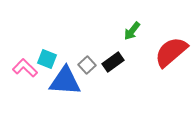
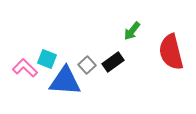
red semicircle: rotated 63 degrees counterclockwise
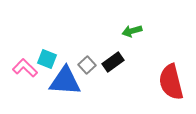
green arrow: rotated 36 degrees clockwise
red semicircle: moved 30 px down
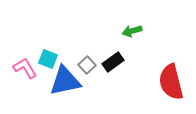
cyan square: moved 1 px right
pink L-shape: rotated 15 degrees clockwise
blue triangle: rotated 16 degrees counterclockwise
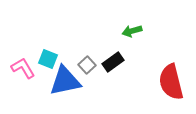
pink L-shape: moved 2 px left
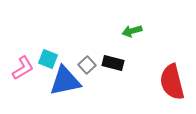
black rectangle: moved 1 px down; rotated 50 degrees clockwise
pink L-shape: rotated 90 degrees clockwise
red semicircle: moved 1 px right
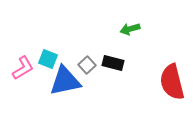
green arrow: moved 2 px left, 2 px up
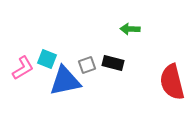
green arrow: rotated 18 degrees clockwise
cyan square: moved 1 px left
gray square: rotated 24 degrees clockwise
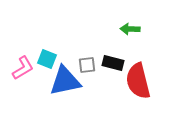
gray square: rotated 12 degrees clockwise
red semicircle: moved 34 px left, 1 px up
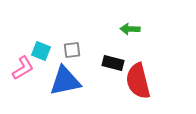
cyan square: moved 6 px left, 8 px up
gray square: moved 15 px left, 15 px up
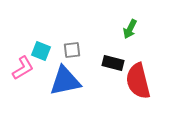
green arrow: rotated 66 degrees counterclockwise
